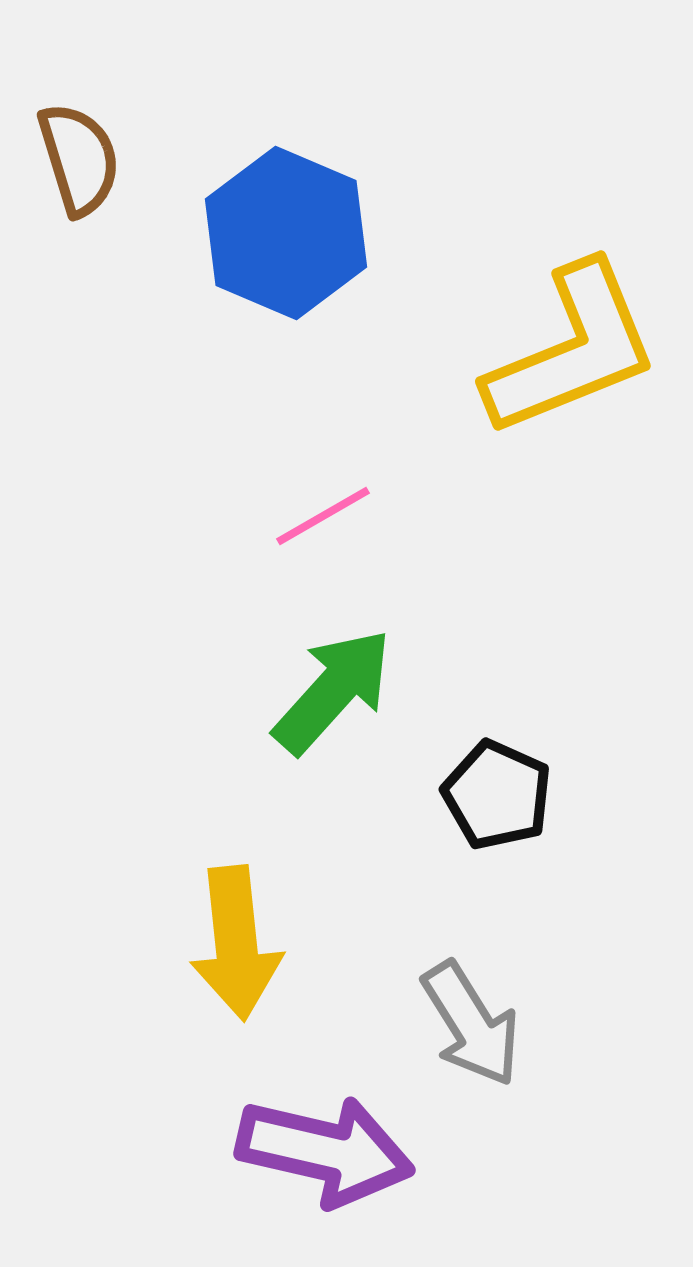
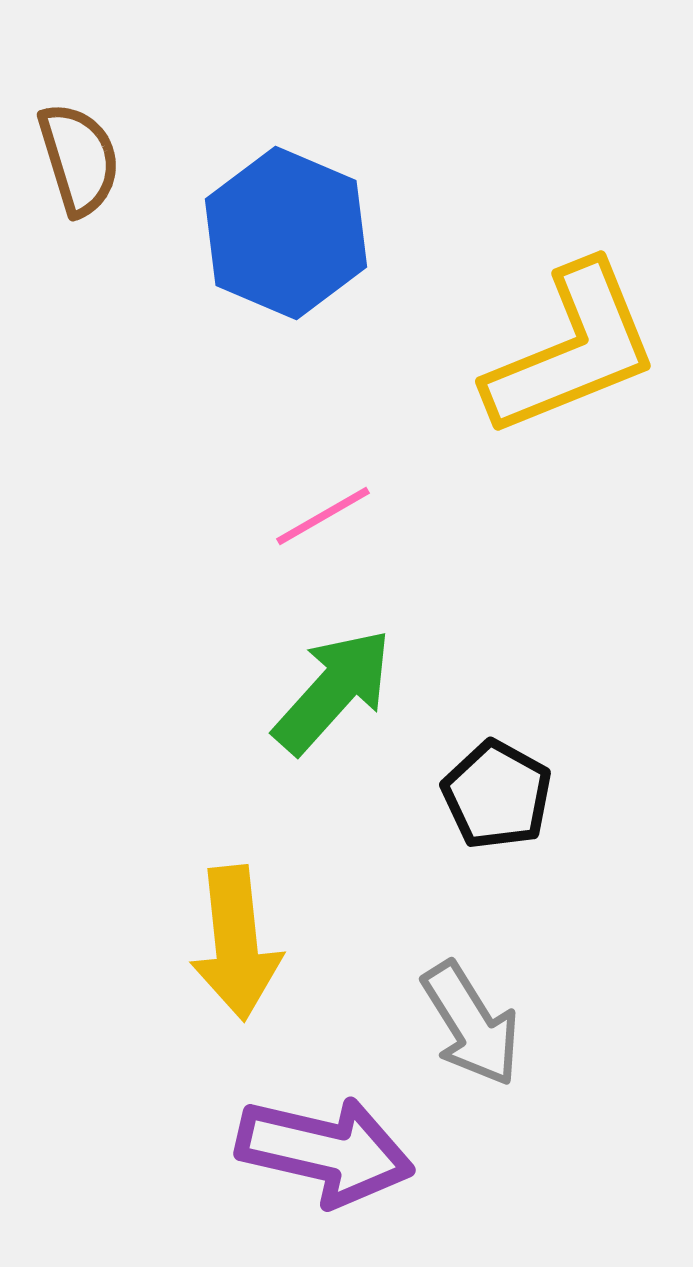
black pentagon: rotated 5 degrees clockwise
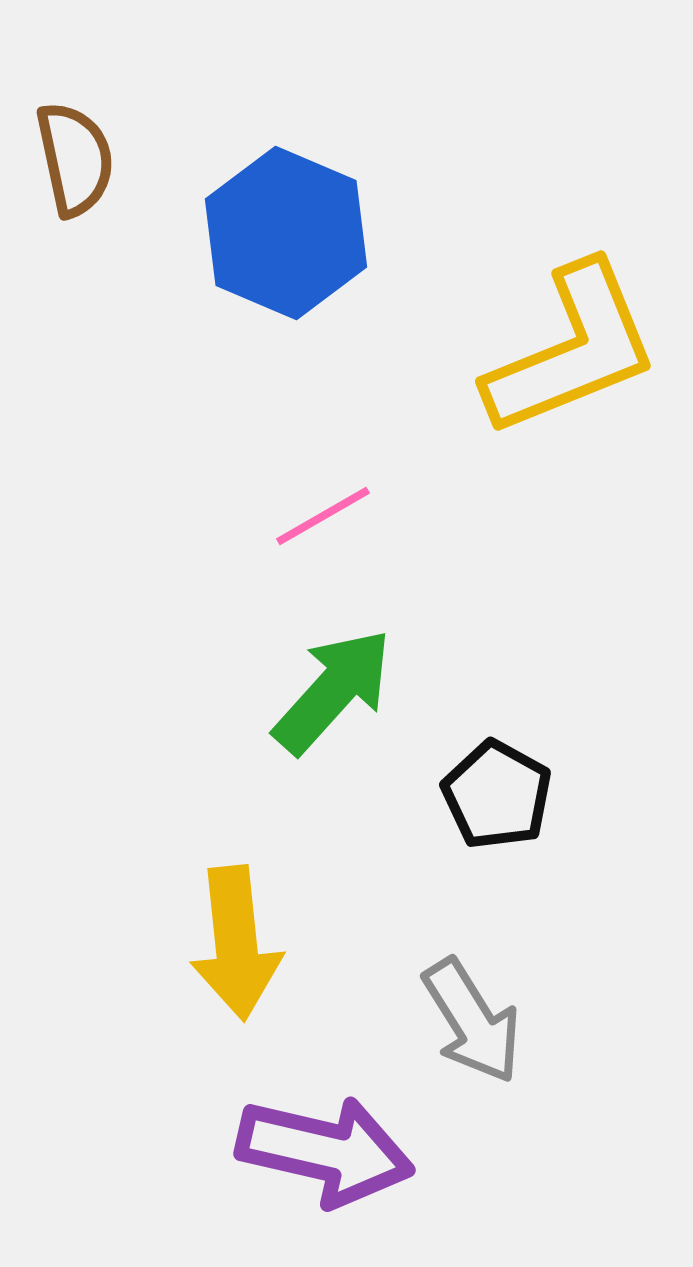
brown semicircle: moved 4 px left; rotated 5 degrees clockwise
gray arrow: moved 1 px right, 3 px up
